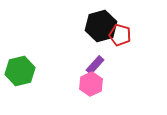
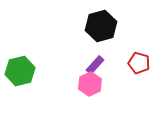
red pentagon: moved 19 px right, 28 px down
pink hexagon: moved 1 px left
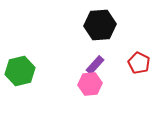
black hexagon: moved 1 px left, 1 px up; rotated 12 degrees clockwise
red pentagon: rotated 10 degrees clockwise
pink hexagon: rotated 20 degrees clockwise
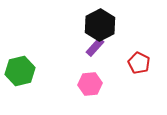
black hexagon: rotated 24 degrees counterclockwise
purple rectangle: moved 18 px up
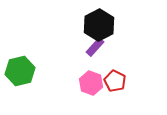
black hexagon: moved 1 px left
red pentagon: moved 24 px left, 18 px down
pink hexagon: moved 1 px right, 1 px up; rotated 25 degrees clockwise
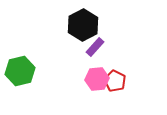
black hexagon: moved 16 px left
pink hexagon: moved 6 px right, 4 px up; rotated 25 degrees counterclockwise
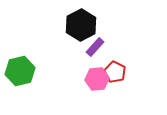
black hexagon: moved 2 px left
red pentagon: moved 9 px up
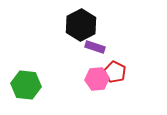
purple rectangle: rotated 66 degrees clockwise
green hexagon: moved 6 px right, 14 px down; rotated 20 degrees clockwise
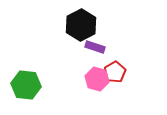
red pentagon: rotated 15 degrees clockwise
pink hexagon: rotated 20 degrees clockwise
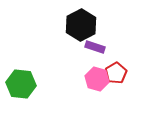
red pentagon: moved 1 px right, 1 px down
green hexagon: moved 5 px left, 1 px up
